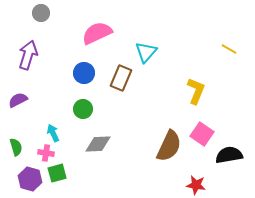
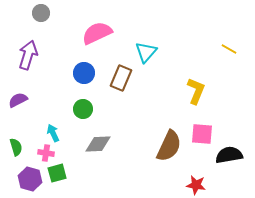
pink square: rotated 30 degrees counterclockwise
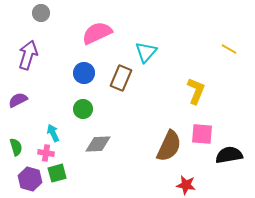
red star: moved 10 px left
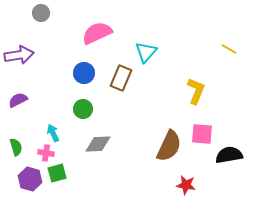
purple arrow: moved 9 px left; rotated 64 degrees clockwise
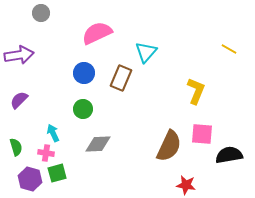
purple semicircle: moved 1 px right; rotated 18 degrees counterclockwise
